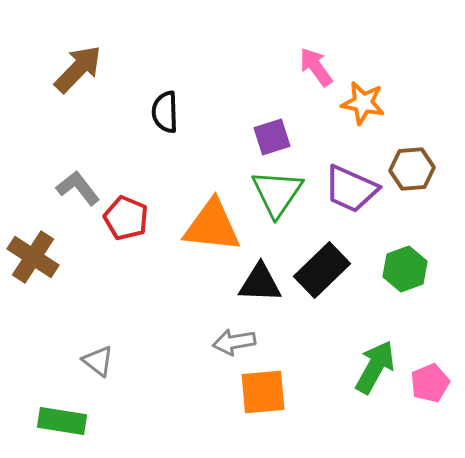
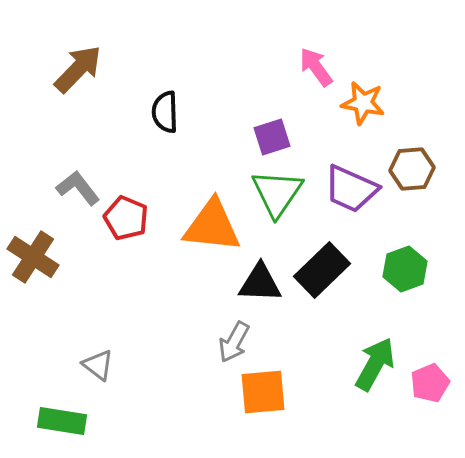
gray arrow: rotated 51 degrees counterclockwise
gray triangle: moved 4 px down
green arrow: moved 3 px up
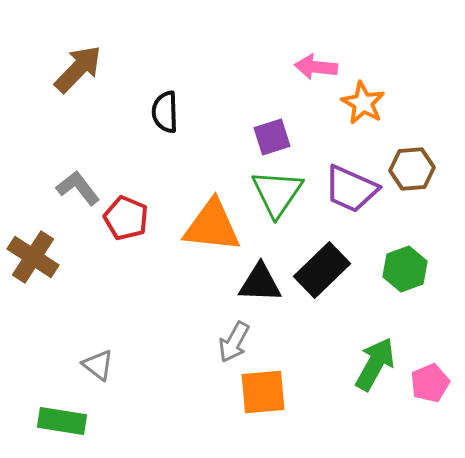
pink arrow: rotated 48 degrees counterclockwise
orange star: rotated 18 degrees clockwise
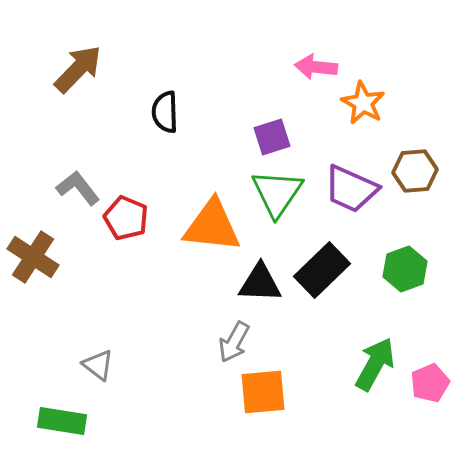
brown hexagon: moved 3 px right, 2 px down
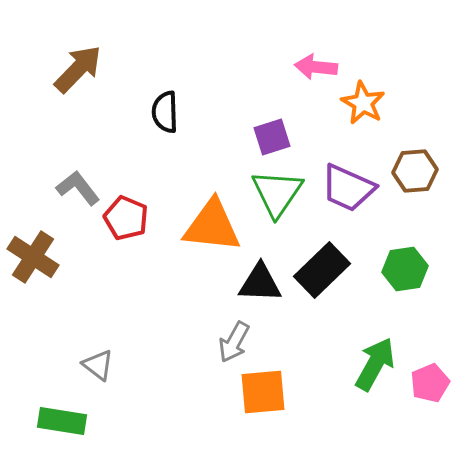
purple trapezoid: moved 3 px left, 1 px up
green hexagon: rotated 12 degrees clockwise
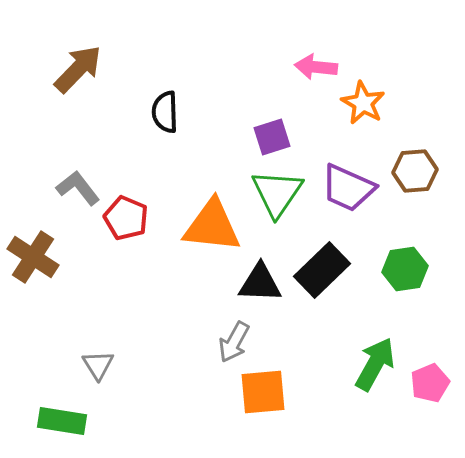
gray triangle: rotated 20 degrees clockwise
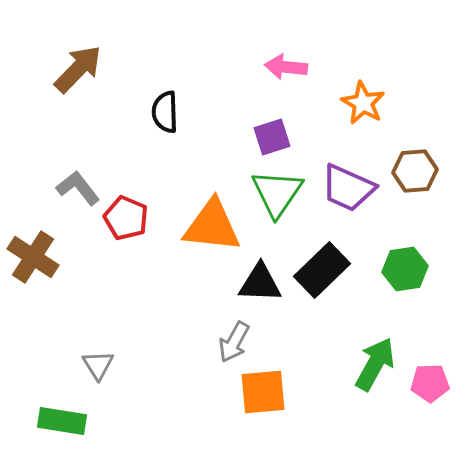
pink arrow: moved 30 px left
pink pentagon: rotated 21 degrees clockwise
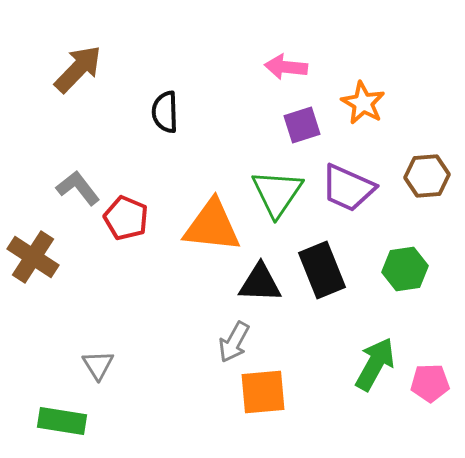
purple square: moved 30 px right, 12 px up
brown hexagon: moved 12 px right, 5 px down
black rectangle: rotated 68 degrees counterclockwise
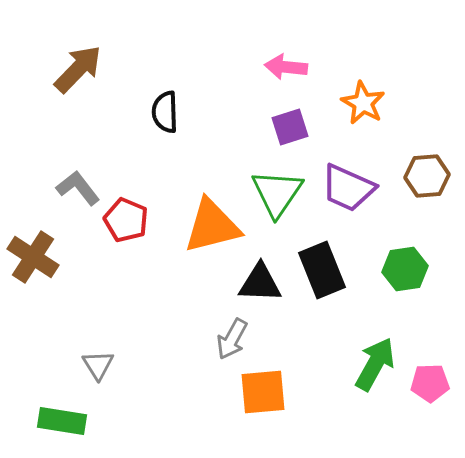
purple square: moved 12 px left, 2 px down
red pentagon: moved 2 px down
orange triangle: rotated 20 degrees counterclockwise
gray arrow: moved 2 px left, 3 px up
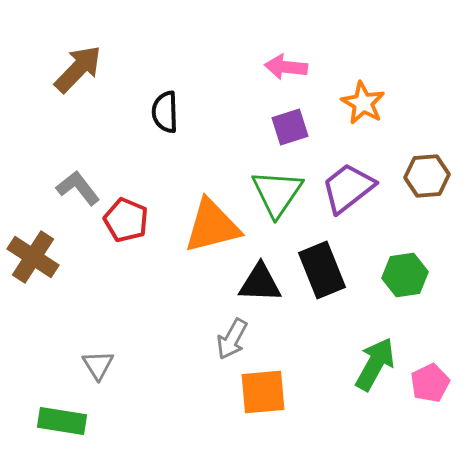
purple trapezoid: rotated 118 degrees clockwise
green hexagon: moved 6 px down
pink pentagon: rotated 24 degrees counterclockwise
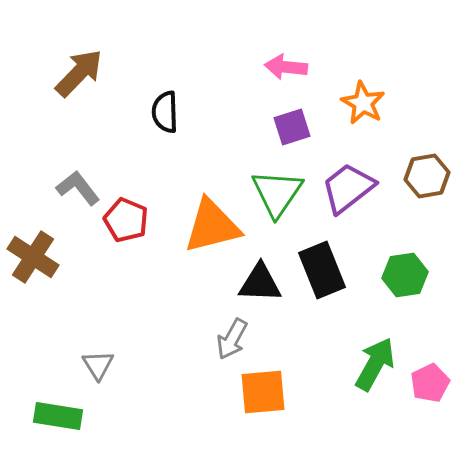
brown arrow: moved 1 px right, 4 px down
purple square: moved 2 px right
brown hexagon: rotated 6 degrees counterclockwise
green rectangle: moved 4 px left, 5 px up
